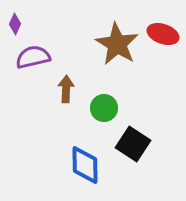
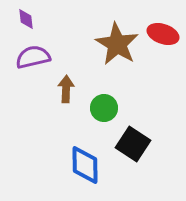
purple diamond: moved 11 px right, 5 px up; rotated 30 degrees counterclockwise
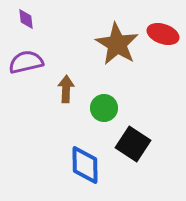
purple semicircle: moved 7 px left, 5 px down
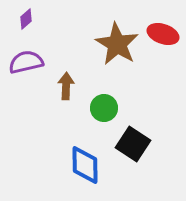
purple diamond: rotated 55 degrees clockwise
brown arrow: moved 3 px up
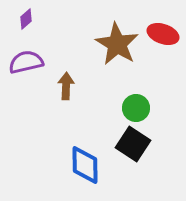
green circle: moved 32 px right
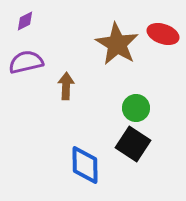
purple diamond: moved 1 px left, 2 px down; rotated 15 degrees clockwise
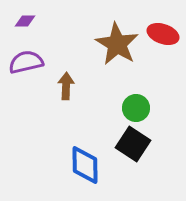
purple diamond: rotated 25 degrees clockwise
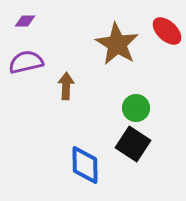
red ellipse: moved 4 px right, 3 px up; rotated 24 degrees clockwise
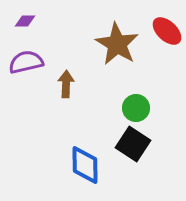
brown arrow: moved 2 px up
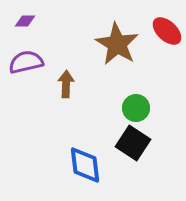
black square: moved 1 px up
blue diamond: rotated 6 degrees counterclockwise
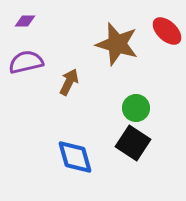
brown star: rotated 15 degrees counterclockwise
brown arrow: moved 3 px right, 2 px up; rotated 24 degrees clockwise
blue diamond: moved 10 px left, 8 px up; rotated 9 degrees counterclockwise
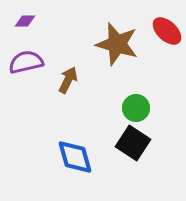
brown arrow: moved 1 px left, 2 px up
